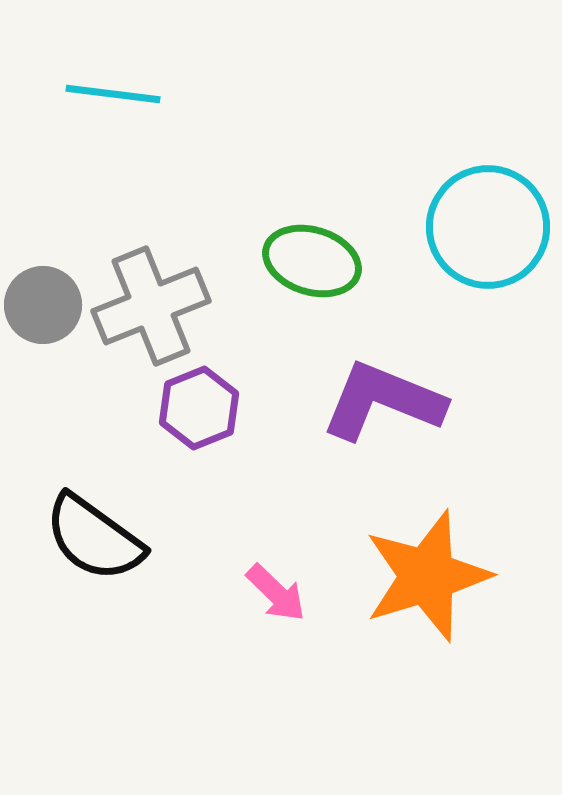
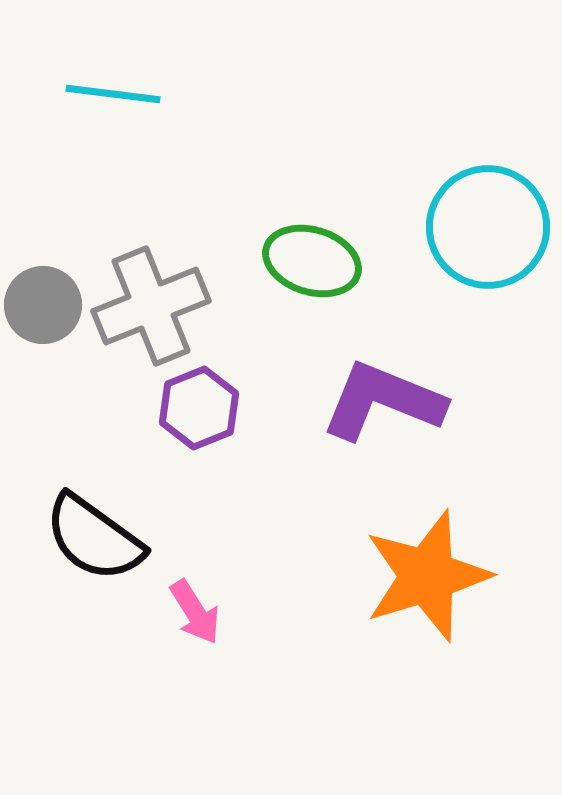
pink arrow: moved 81 px left, 19 px down; rotated 14 degrees clockwise
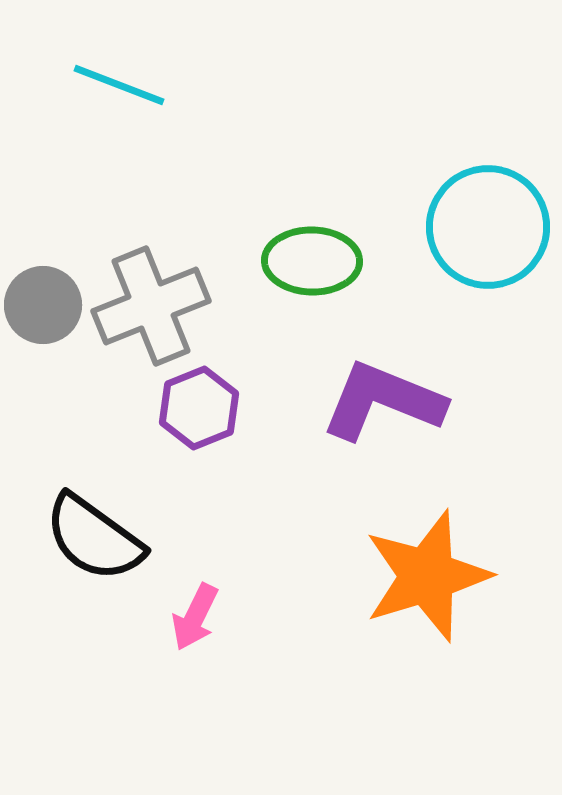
cyan line: moved 6 px right, 9 px up; rotated 14 degrees clockwise
green ellipse: rotated 16 degrees counterclockwise
pink arrow: moved 5 px down; rotated 58 degrees clockwise
